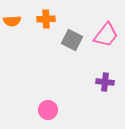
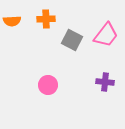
pink circle: moved 25 px up
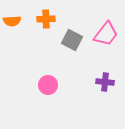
pink trapezoid: moved 1 px up
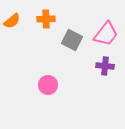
orange semicircle: rotated 36 degrees counterclockwise
purple cross: moved 16 px up
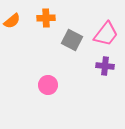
orange cross: moved 1 px up
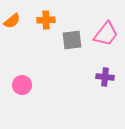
orange cross: moved 2 px down
gray square: rotated 35 degrees counterclockwise
purple cross: moved 11 px down
pink circle: moved 26 px left
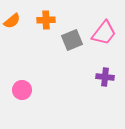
pink trapezoid: moved 2 px left, 1 px up
gray square: rotated 15 degrees counterclockwise
pink circle: moved 5 px down
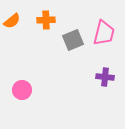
pink trapezoid: rotated 24 degrees counterclockwise
gray square: moved 1 px right
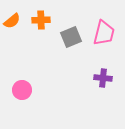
orange cross: moved 5 px left
gray square: moved 2 px left, 3 px up
purple cross: moved 2 px left, 1 px down
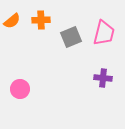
pink circle: moved 2 px left, 1 px up
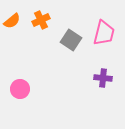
orange cross: rotated 24 degrees counterclockwise
gray square: moved 3 px down; rotated 35 degrees counterclockwise
